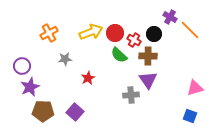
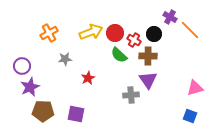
purple square: moved 1 px right, 2 px down; rotated 30 degrees counterclockwise
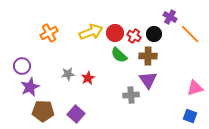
orange line: moved 4 px down
red cross: moved 4 px up
gray star: moved 3 px right, 15 px down
purple square: rotated 30 degrees clockwise
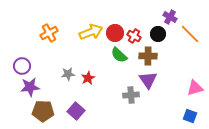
black circle: moved 4 px right
purple star: rotated 18 degrees clockwise
purple square: moved 3 px up
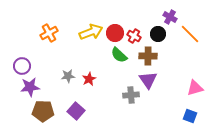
gray star: moved 2 px down
red star: moved 1 px right, 1 px down
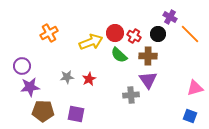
yellow arrow: moved 10 px down
gray star: moved 1 px left, 1 px down
purple square: moved 3 px down; rotated 30 degrees counterclockwise
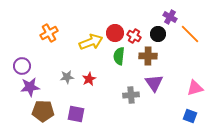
green semicircle: moved 1 px down; rotated 54 degrees clockwise
purple triangle: moved 6 px right, 3 px down
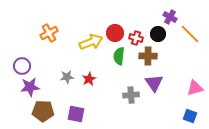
red cross: moved 2 px right, 2 px down; rotated 16 degrees counterclockwise
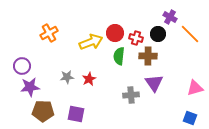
blue square: moved 2 px down
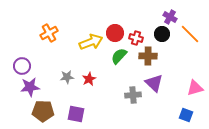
black circle: moved 4 px right
green semicircle: rotated 36 degrees clockwise
purple triangle: rotated 12 degrees counterclockwise
gray cross: moved 2 px right
blue square: moved 4 px left, 3 px up
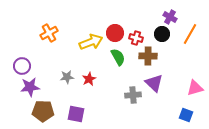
orange line: rotated 75 degrees clockwise
green semicircle: moved 1 px left, 1 px down; rotated 108 degrees clockwise
